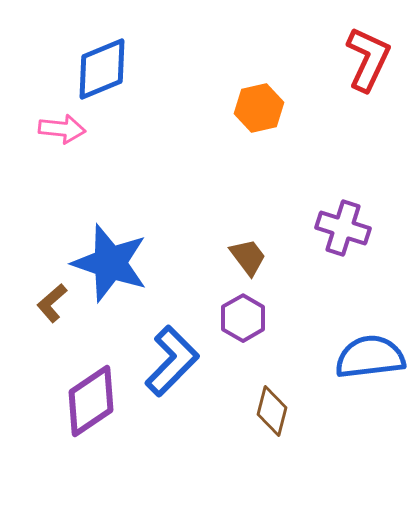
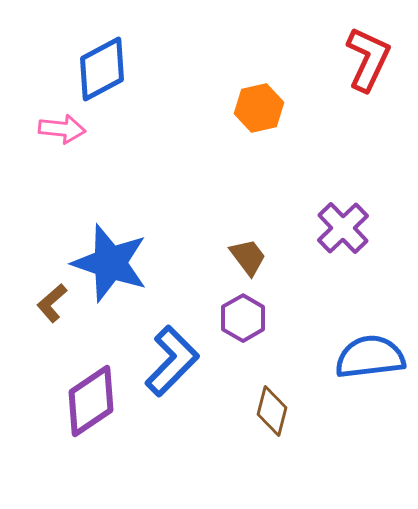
blue diamond: rotated 6 degrees counterclockwise
purple cross: rotated 28 degrees clockwise
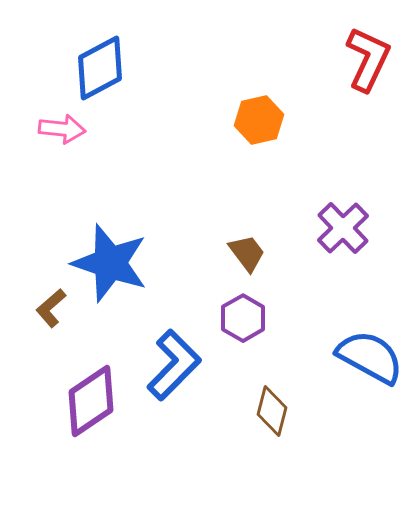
blue diamond: moved 2 px left, 1 px up
orange hexagon: moved 12 px down
brown trapezoid: moved 1 px left, 4 px up
brown L-shape: moved 1 px left, 5 px down
blue semicircle: rotated 36 degrees clockwise
blue L-shape: moved 2 px right, 4 px down
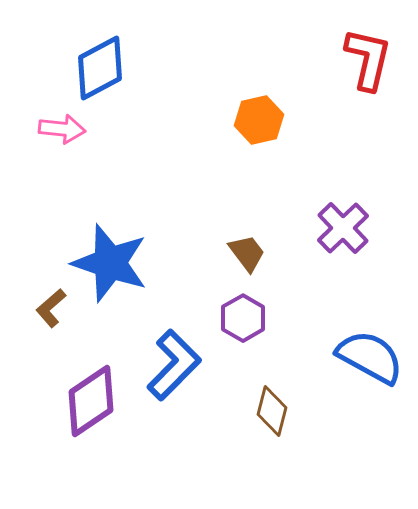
red L-shape: rotated 12 degrees counterclockwise
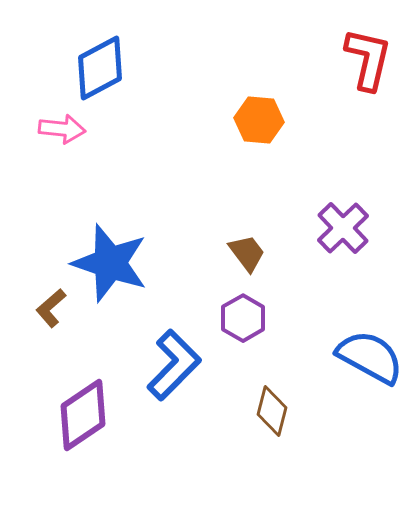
orange hexagon: rotated 18 degrees clockwise
purple diamond: moved 8 px left, 14 px down
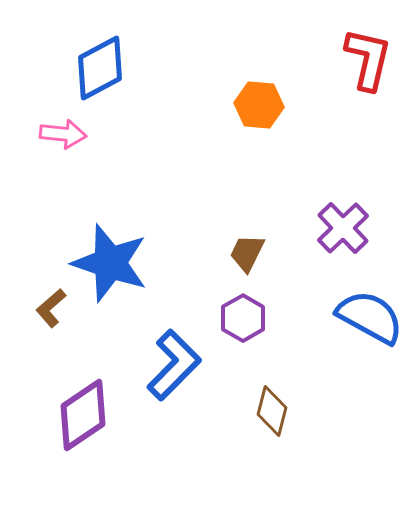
orange hexagon: moved 15 px up
pink arrow: moved 1 px right, 5 px down
brown trapezoid: rotated 117 degrees counterclockwise
blue semicircle: moved 40 px up
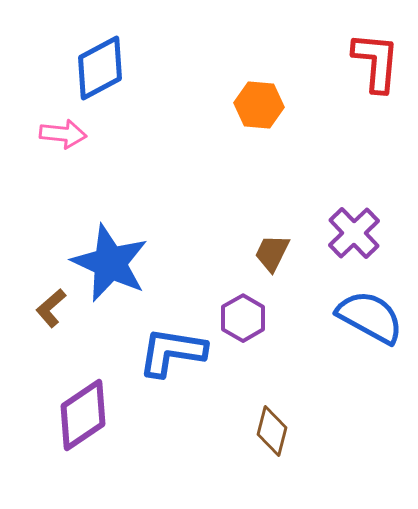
red L-shape: moved 8 px right, 3 px down; rotated 8 degrees counterclockwise
purple cross: moved 11 px right, 5 px down
brown trapezoid: moved 25 px right
blue star: rotated 6 degrees clockwise
blue L-shape: moved 2 px left, 13 px up; rotated 126 degrees counterclockwise
brown diamond: moved 20 px down
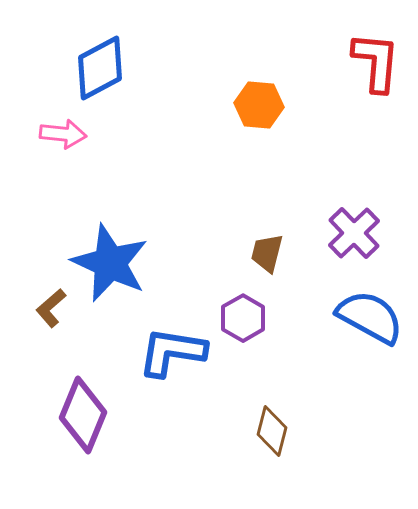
brown trapezoid: moved 5 px left; rotated 12 degrees counterclockwise
purple diamond: rotated 34 degrees counterclockwise
